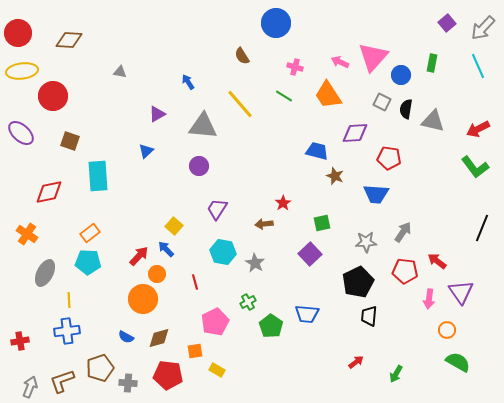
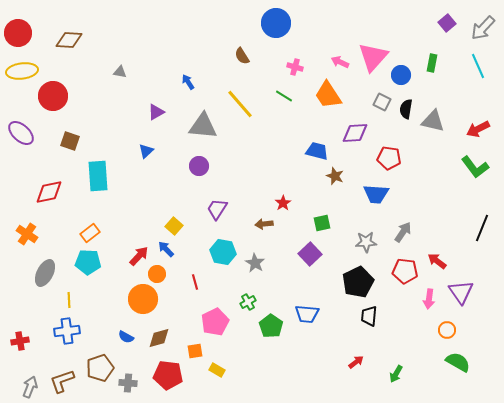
purple triangle at (157, 114): moved 1 px left, 2 px up
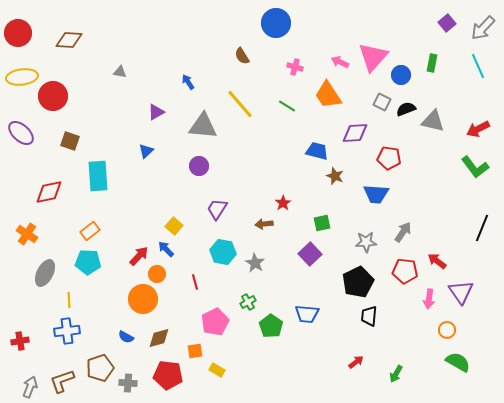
yellow ellipse at (22, 71): moved 6 px down
green line at (284, 96): moved 3 px right, 10 px down
black semicircle at (406, 109): rotated 60 degrees clockwise
orange rectangle at (90, 233): moved 2 px up
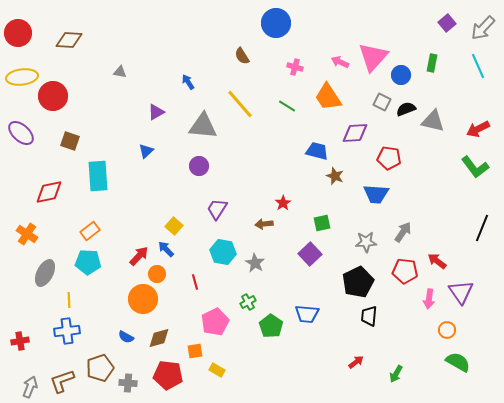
orange trapezoid at (328, 95): moved 2 px down
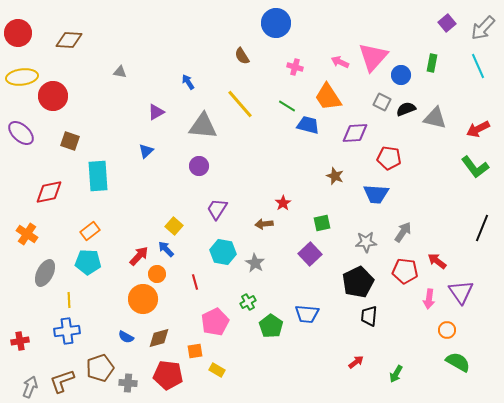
gray triangle at (433, 121): moved 2 px right, 3 px up
blue trapezoid at (317, 151): moved 9 px left, 26 px up
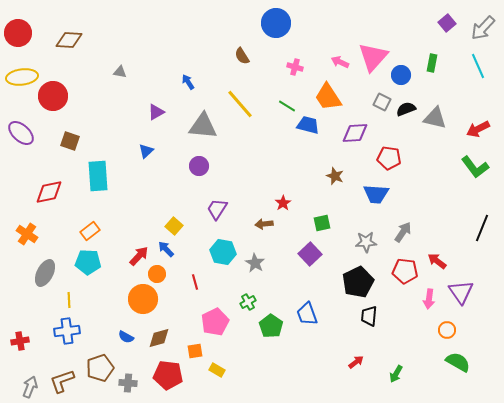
blue trapezoid at (307, 314): rotated 65 degrees clockwise
